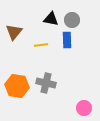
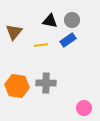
black triangle: moved 1 px left, 2 px down
blue rectangle: moved 1 px right; rotated 56 degrees clockwise
gray cross: rotated 12 degrees counterclockwise
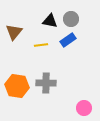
gray circle: moved 1 px left, 1 px up
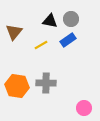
yellow line: rotated 24 degrees counterclockwise
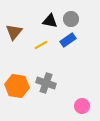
gray cross: rotated 18 degrees clockwise
pink circle: moved 2 px left, 2 px up
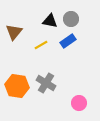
blue rectangle: moved 1 px down
gray cross: rotated 12 degrees clockwise
pink circle: moved 3 px left, 3 px up
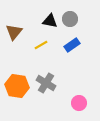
gray circle: moved 1 px left
blue rectangle: moved 4 px right, 4 px down
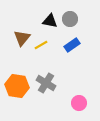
brown triangle: moved 8 px right, 6 px down
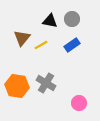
gray circle: moved 2 px right
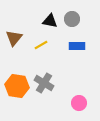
brown triangle: moved 8 px left
blue rectangle: moved 5 px right, 1 px down; rotated 35 degrees clockwise
gray cross: moved 2 px left
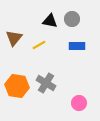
yellow line: moved 2 px left
gray cross: moved 2 px right
